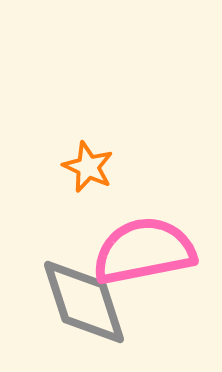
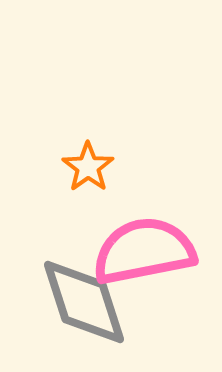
orange star: rotated 12 degrees clockwise
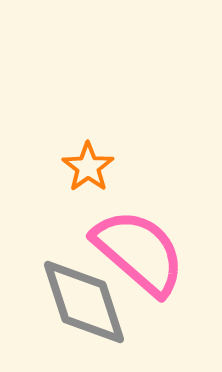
pink semicircle: moved 5 px left, 1 px down; rotated 52 degrees clockwise
